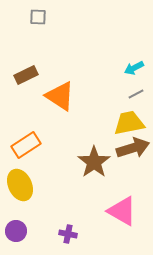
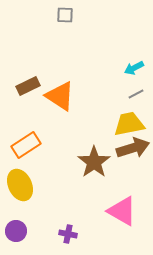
gray square: moved 27 px right, 2 px up
brown rectangle: moved 2 px right, 11 px down
yellow trapezoid: moved 1 px down
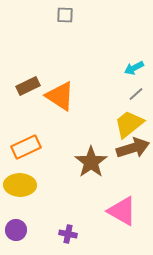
gray line: rotated 14 degrees counterclockwise
yellow trapezoid: rotated 28 degrees counterclockwise
orange rectangle: moved 2 px down; rotated 8 degrees clockwise
brown star: moved 3 px left
yellow ellipse: rotated 64 degrees counterclockwise
purple circle: moved 1 px up
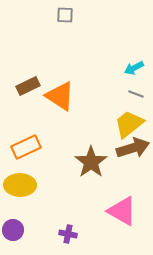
gray line: rotated 63 degrees clockwise
purple circle: moved 3 px left
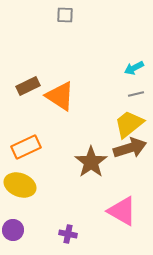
gray line: rotated 35 degrees counterclockwise
brown arrow: moved 3 px left
yellow ellipse: rotated 20 degrees clockwise
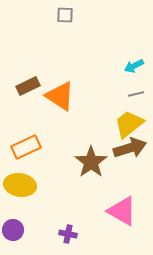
cyan arrow: moved 2 px up
yellow ellipse: rotated 12 degrees counterclockwise
